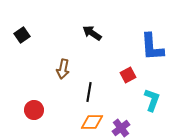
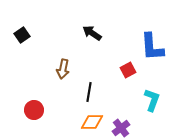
red square: moved 5 px up
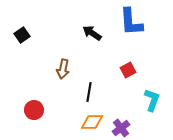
blue L-shape: moved 21 px left, 25 px up
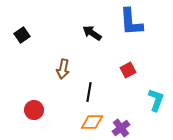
cyan L-shape: moved 4 px right
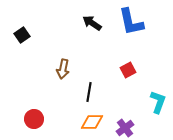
blue L-shape: rotated 8 degrees counterclockwise
black arrow: moved 10 px up
cyan L-shape: moved 2 px right, 2 px down
red circle: moved 9 px down
purple cross: moved 4 px right
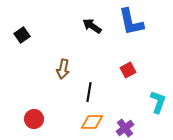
black arrow: moved 3 px down
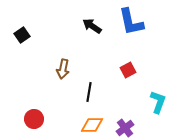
orange diamond: moved 3 px down
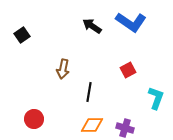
blue L-shape: rotated 44 degrees counterclockwise
cyan L-shape: moved 2 px left, 4 px up
purple cross: rotated 36 degrees counterclockwise
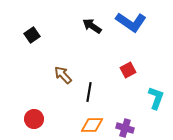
black square: moved 10 px right
brown arrow: moved 6 px down; rotated 126 degrees clockwise
